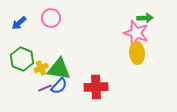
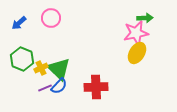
pink star: rotated 30 degrees counterclockwise
yellow ellipse: rotated 35 degrees clockwise
green triangle: rotated 35 degrees clockwise
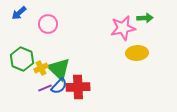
pink circle: moved 3 px left, 6 px down
blue arrow: moved 10 px up
pink star: moved 13 px left, 5 px up
yellow ellipse: rotated 55 degrees clockwise
red cross: moved 18 px left
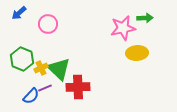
blue semicircle: moved 28 px left, 10 px down
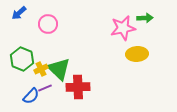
yellow ellipse: moved 1 px down
yellow cross: moved 1 px down
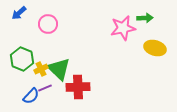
yellow ellipse: moved 18 px right, 6 px up; rotated 20 degrees clockwise
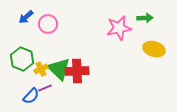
blue arrow: moved 7 px right, 4 px down
pink star: moved 4 px left
yellow ellipse: moved 1 px left, 1 px down
red cross: moved 1 px left, 16 px up
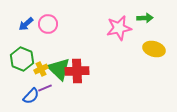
blue arrow: moved 7 px down
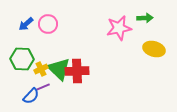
green hexagon: rotated 20 degrees counterclockwise
purple line: moved 2 px left, 1 px up
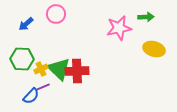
green arrow: moved 1 px right, 1 px up
pink circle: moved 8 px right, 10 px up
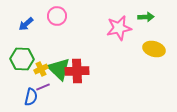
pink circle: moved 1 px right, 2 px down
blue semicircle: moved 1 px down; rotated 30 degrees counterclockwise
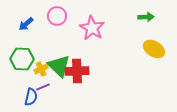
pink star: moved 27 px left; rotated 30 degrees counterclockwise
yellow ellipse: rotated 15 degrees clockwise
green triangle: moved 3 px up
